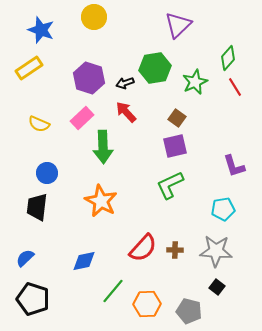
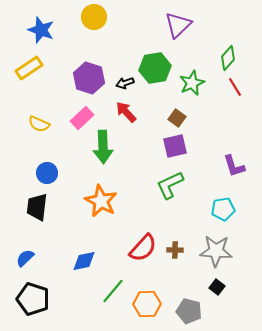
green star: moved 3 px left, 1 px down
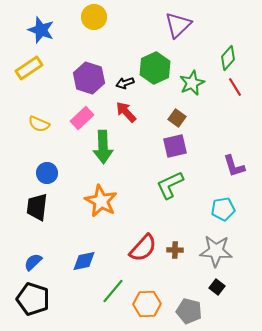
green hexagon: rotated 16 degrees counterclockwise
blue semicircle: moved 8 px right, 4 px down
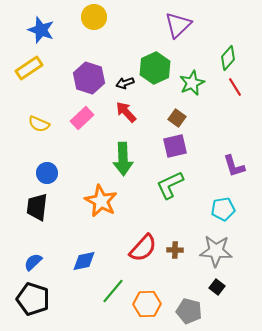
green arrow: moved 20 px right, 12 px down
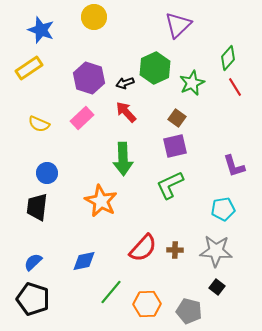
green line: moved 2 px left, 1 px down
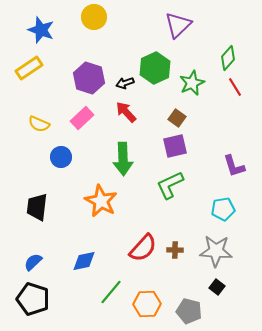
blue circle: moved 14 px right, 16 px up
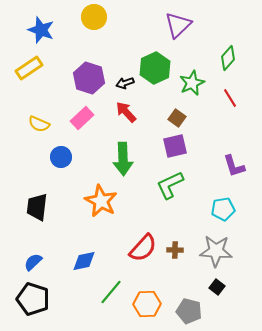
red line: moved 5 px left, 11 px down
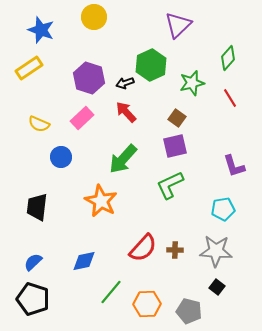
green hexagon: moved 4 px left, 3 px up
green star: rotated 10 degrees clockwise
green arrow: rotated 44 degrees clockwise
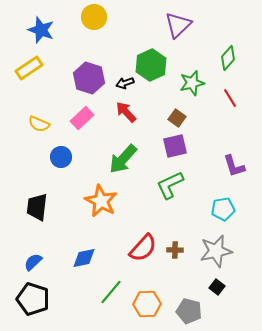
gray star: rotated 16 degrees counterclockwise
blue diamond: moved 3 px up
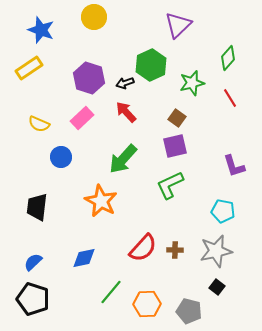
cyan pentagon: moved 2 px down; rotated 20 degrees clockwise
